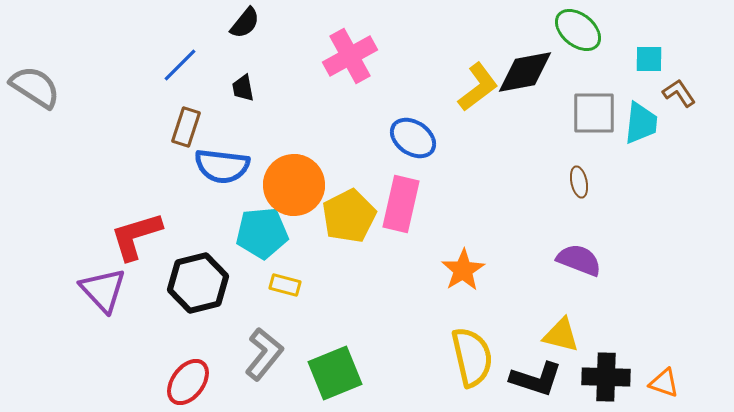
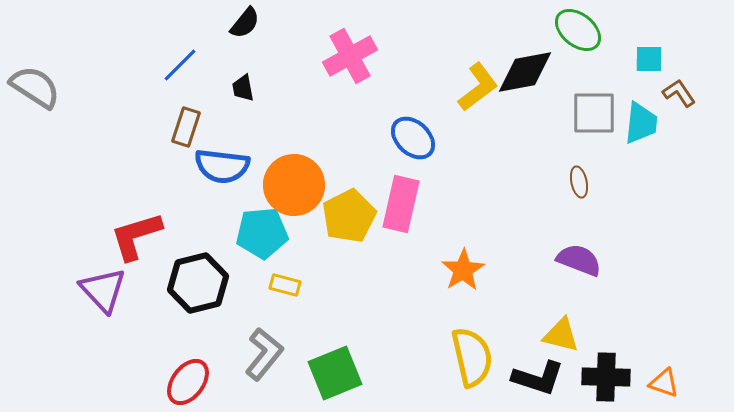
blue ellipse: rotated 9 degrees clockwise
black L-shape: moved 2 px right, 1 px up
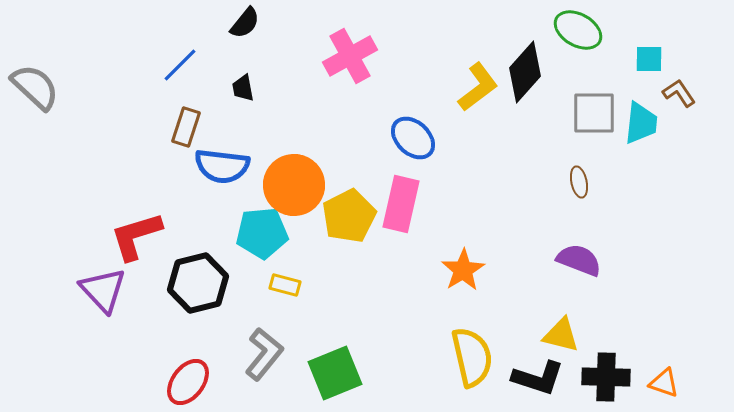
green ellipse: rotated 9 degrees counterclockwise
black diamond: rotated 38 degrees counterclockwise
gray semicircle: rotated 10 degrees clockwise
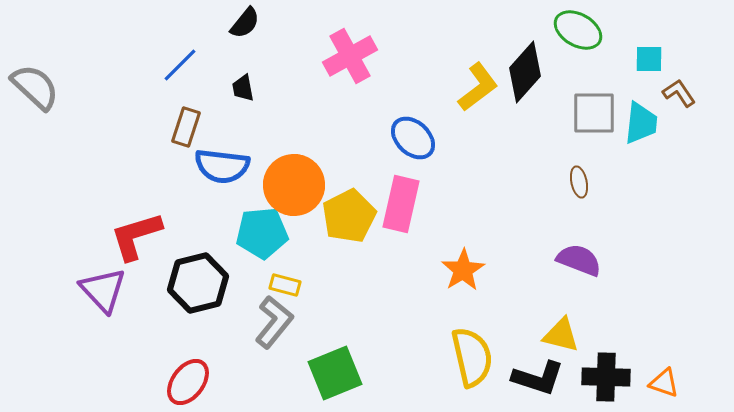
gray L-shape: moved 10 px right, 32 px up
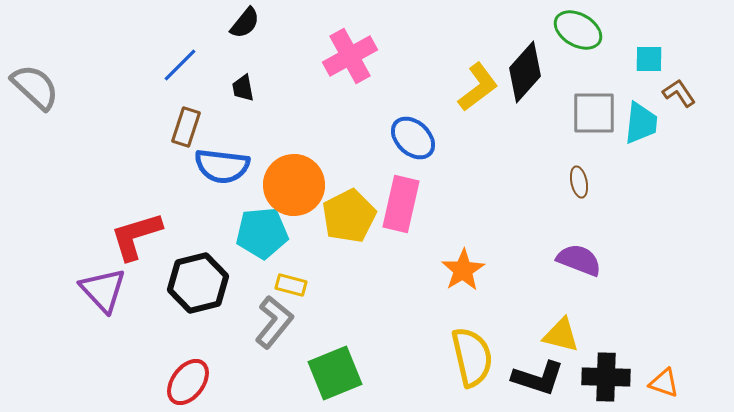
yellow rectangle: moved 6 px right
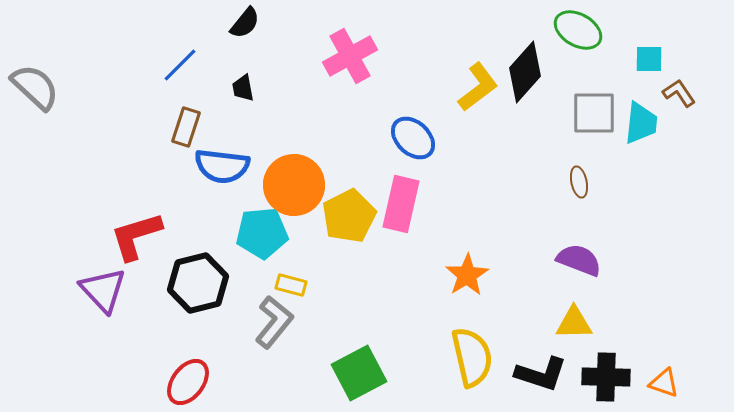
orange star: moved 4 px right, 5 px down
yellow triangle: moved 13 px right, 12 px up; rotated 15 degrees counterclockwise
green square: moved 24 px right; rotated 6 degrees counterclockwise
black L-shape: moved 3 px right, 4 px up
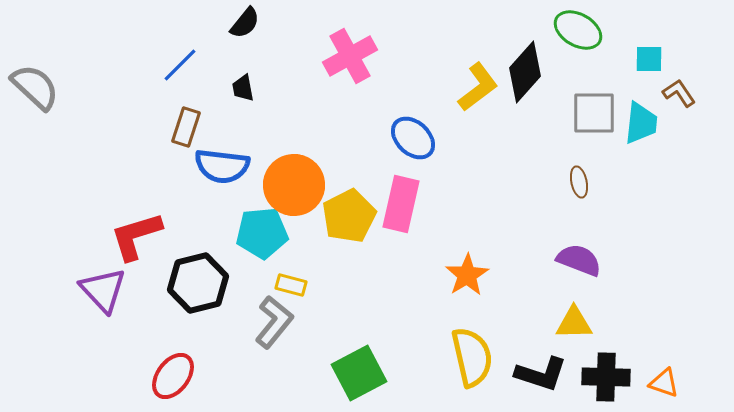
red ellipse: moved 15 px left, 6 px up
